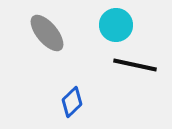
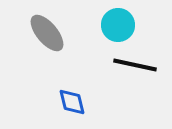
cyan circle: moved 2 px right
blue diamond: rotated 60 degrees counterclockwise
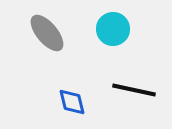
cyan circle: moved 5 px left, 4 px down
black line: moved 1 px left, 25 px down
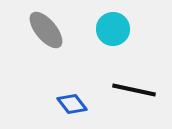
gray ellipse: moved 1 px left, 3 px up
blue diamond: moved 2 px down; rotated 24 degrees counterclockwise
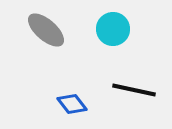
gray ellipse: rotated 9 degrees counterclockwise
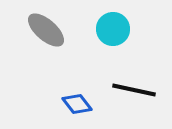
blue diamond: moved 5 px right
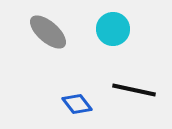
gray ellipse: moved 2 px right, 2 px down
